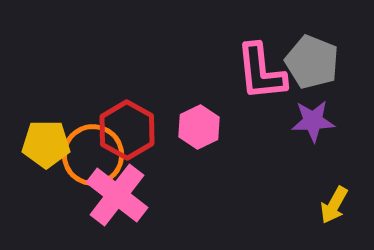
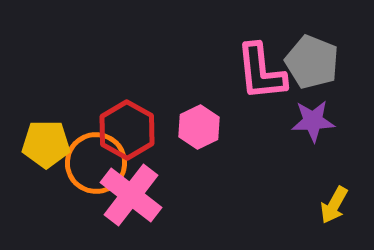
orange circle: moved 3 px right, 8 px down
pink cross: moved 14 px right
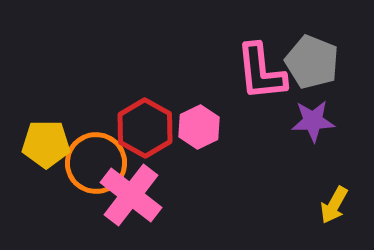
red hexagon: moved 18 px right, 2 px up
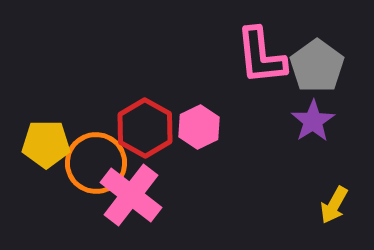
gray pentagon: moved 5 px right, 4 px down; rotated 14 degrees clockwise
pink L-shape: moved 16 px up
purple star: rotated 30 degrees counterclockwise
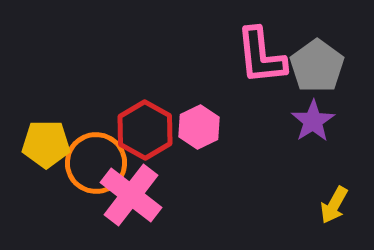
red hexagon: moved 2 px down
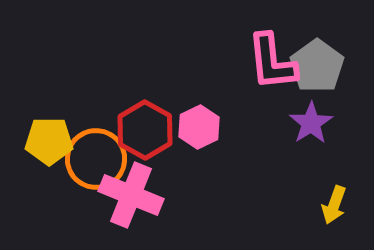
pink L-shape: moved 11 px right, 6 px down
purple star: moved 2 px left, 2 px down
yellow pentagon: moved 3 px right, 3 px up
orange circle: moved 4 px up
pink cross: rotated 16 degrees counterclockwise
yellow arrow: rotated 9 degrees counterclockwise
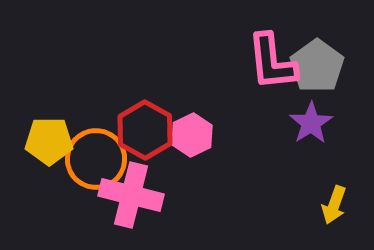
pink hexagon: moved 7 px left, 8 px down
pink cross: rotated 8 degrees counterclockwise
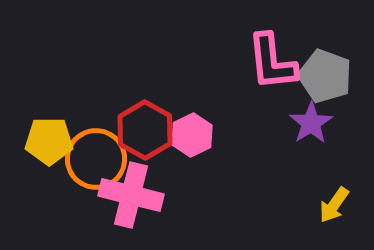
gray pentagon: moved 8 px right, 10 px down; rotated 16 degrees counterclockwise
yellow arrow: rotated 15 degrees clockwise
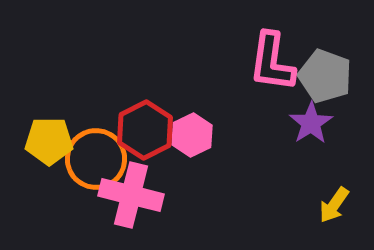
pink L-shape: rotated 14 degrees clockwise
red hexagon: rotated 4 degrees clockwise
